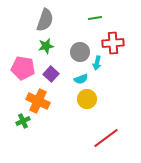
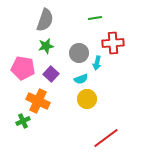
gray circle: moved 1 px left, 1 px down
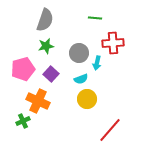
green line: rotated 16 degrees clockwise
pink pentagon: moved 1 px down; rotated 25 degrees counterclockwise
red line: moved 4 px right, 8 px up; rotated 12 degrees counterclockwise
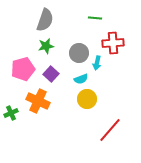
green cross: moved 12 px left, 8 px up
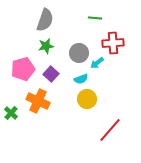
cyan arrow: rotated 40 degrees clockwise
green cross: rotated 24 degrees counterclockwise
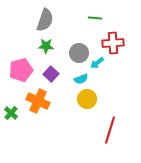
green star: rotated 14 degrees clockwise
pink pentagon: moved 2 px left, 1 px down
red line: rotated 24 degrees counterclockwise
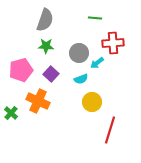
yellow circle: moved 5 px right, 3 px down
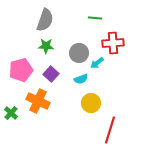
yellow circle: moved 1 px left, 1 px down
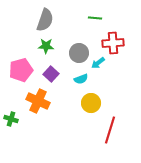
cyan arrow: moved 1 px right
green cross: moved 6 px down; rotated 24 degrees counterclockwise
